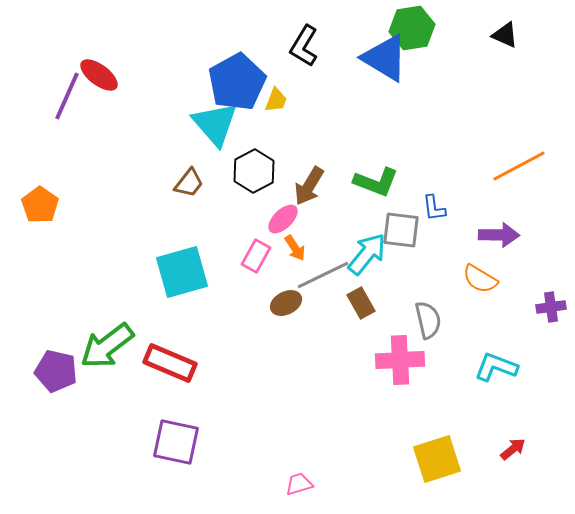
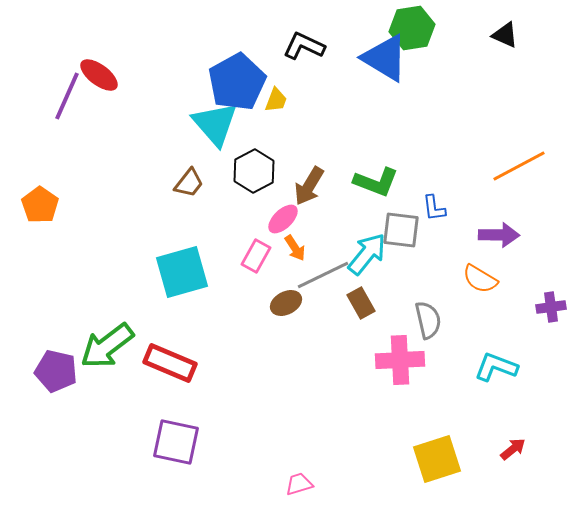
black L-shape: rotated 84 degrees clockwise
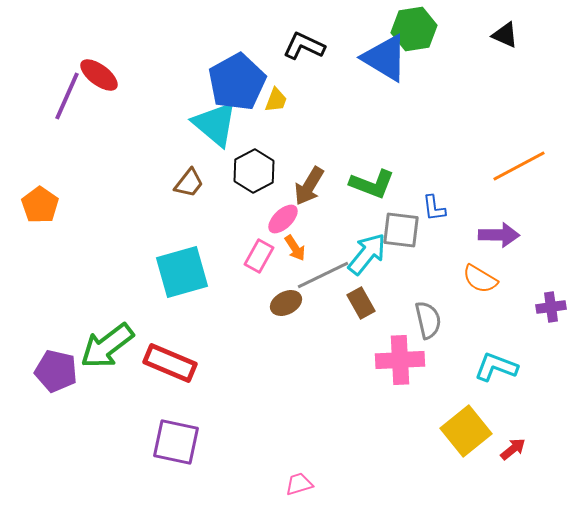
green hexagon: moved 2 px right, 1 px down
cyan triangle: rotated 9 degrees counterclockwise
green L-shape: moved 4 px left, 2 px down
pink rectangle: moved 3 px right
yellow square: moved 29 px right, 28 px up; rotated 21 degrees counterclockwise
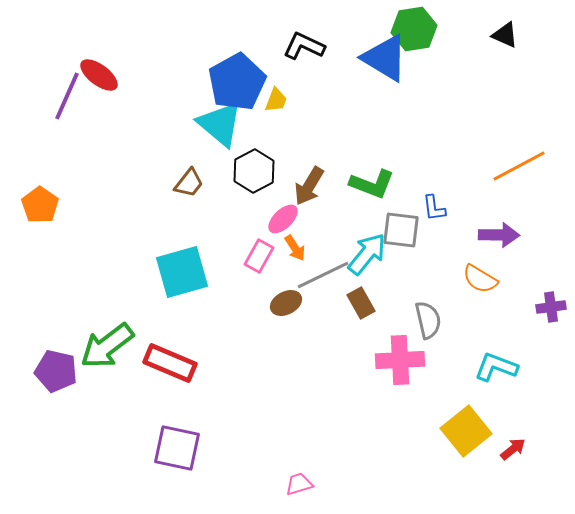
cyan triangle: moved 5 px right
purple square: moved 1 px right, 6 px down
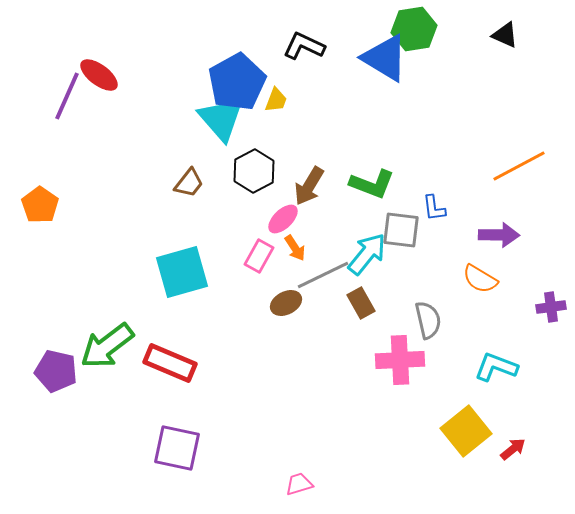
cyan triangle: moved 1 px right, 5 px up; rotated 9 degrees clockwise
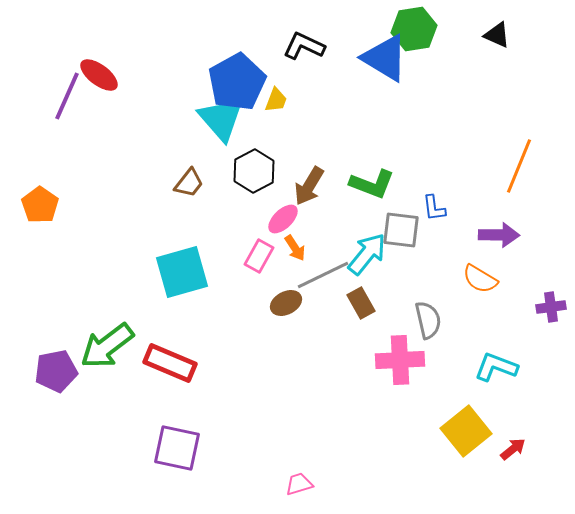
black triangle: moved 8 px left
orange line: rotated 40 degrees counterclockwise
purple pentagon: rotated 24 degrees counterclockwise
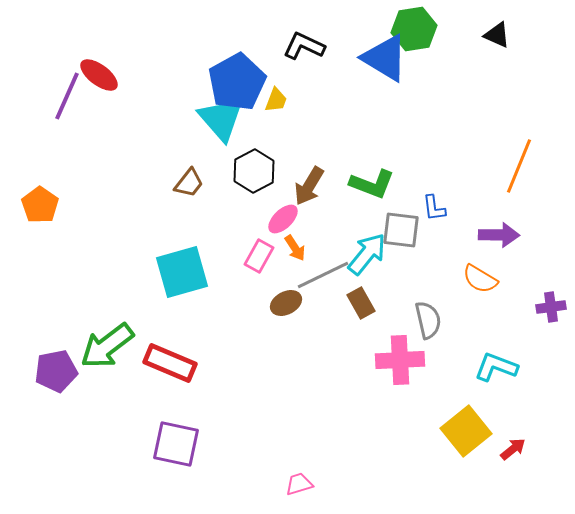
purple square: moved 1 px left, 4 px up
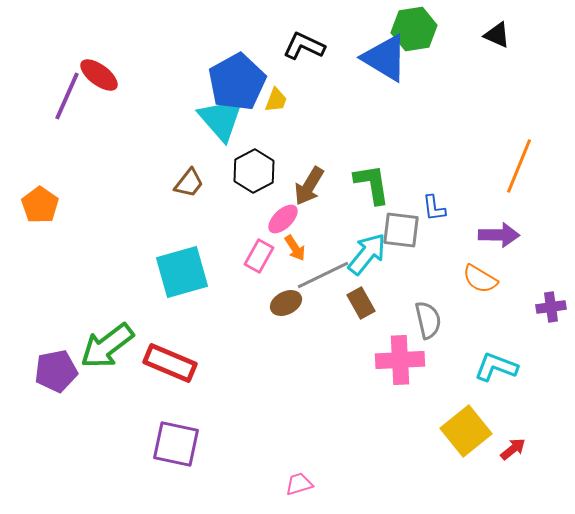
green L-shape: rotated 120 degrees counterclockwise
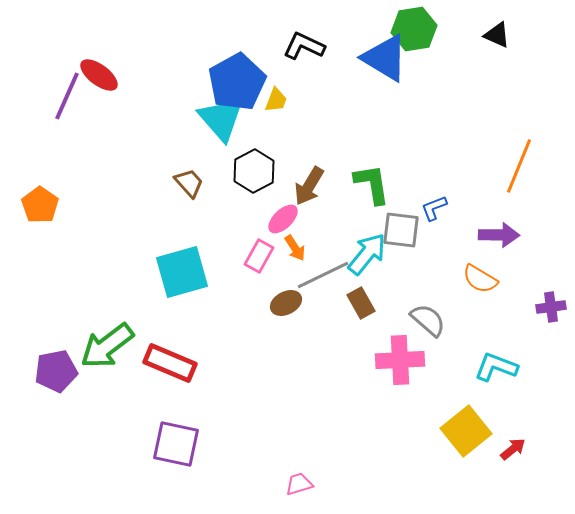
brown trapezoid: rotated 80 degrees counterclockwise
blue L-shape: rotated 76 degrees clockwise
gray semicircle: rotated 36 degrees counterclockwise
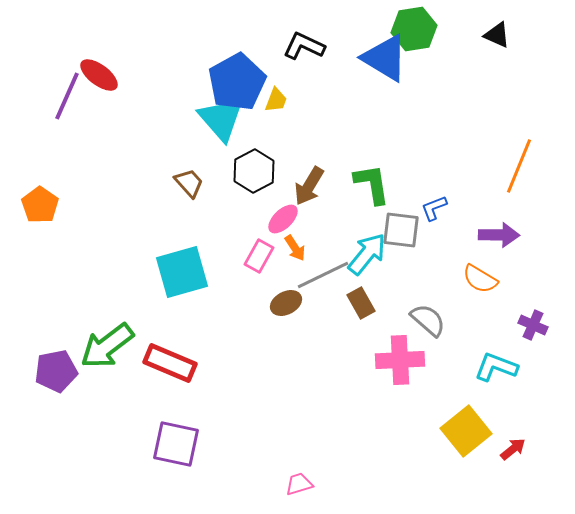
purple cross: moved 18 px left, 18 px down; rotated 32 degrees clockwise
